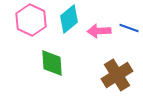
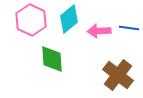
blue line: rotated 12 degrees counterclockwise
green diamond: moved 4 px up
brown cross: moved 1 px right; rotated 20 degrees counterclockwise
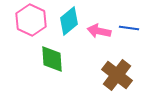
cyan diamond: moved 2 px down
pink arrow: rotated 15 degrees clockwise
brown cross: moved 1 px left
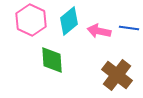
green diamond: moved 1 px down
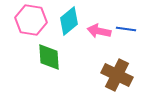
pink hexagon: rotated 16 degrees counterclockwise
blue line: moved 3 px left, 1 px down
green diamond: moved 3 px left, 3 px up
brown cross: rotated 12 degrees counterclockwise
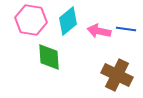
cyan diamond: moved 1 px left
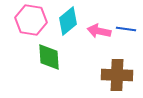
brown cross: rotated 24 degrees counterclockwise
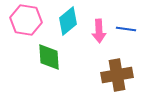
pink hexagon: moved 5 px left
pink arrow: rotated 105 degrees counterclockwise
brown cross: rotated 12 degrees counterclockwise
